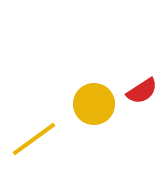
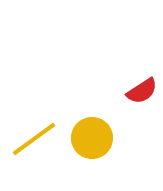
yellow circle: moved 2 px left, 34 px down
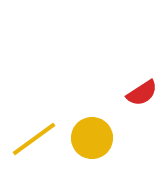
red semicircle: moved 2 px down
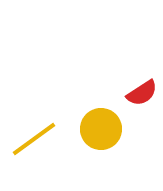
yellow circle: moved 9 px right, 9 px up
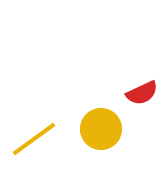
red semicircle: rotated 8 degrees clockwise
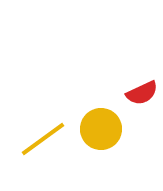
yellow line: moved 9 px right
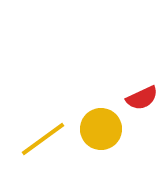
red semicircle: moved 5 px down
